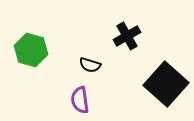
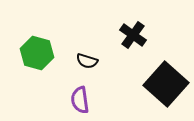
black cross: moved 6 px right, 1 px up; rotated 24 degrees counterclockwise
green hexagon: moved 6 px right, 3 px down
black semicircle: moved 3 px left, 4 px up
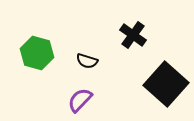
purple semicircle: rotated 52 degrees clockwise
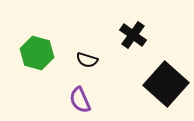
black semicircle: moved 1 px up
purple semicircle: rotated 68 degrees counterclockwise
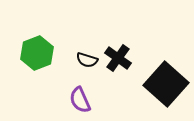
black cross: moved 15 px left, 23 px down
green hexagon: rotated 24 degrees clockwise
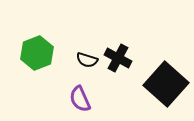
black cross: rotated 8 degrees counterclockwise
purple semicircle: moved 1 px up
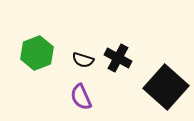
black semicircle: moved 4 px left
black square: moved 3 px down
purple semicircle: moved 1 px right, 2 px up
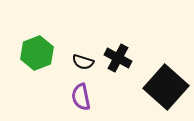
black semicircle: moved 2 px down
purple semicircle: rotated 12 degrees clockwise
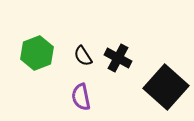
black semicircle: moved 6 px up; rotated 40 degrees clockwise
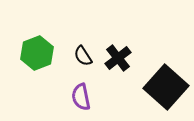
black cross: rotated 24 degrees clockwise
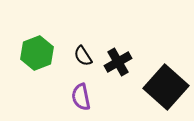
black cross: moved 4 px down; rotated 8 degrees clockwise
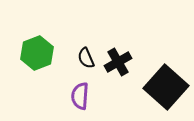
black semicircle: moved 3 px right, 2 px down; rotated 10 degrees clockwise
purple semicircle: moved 1 px left, 1 px up; rotated 16 degrees clockwise
